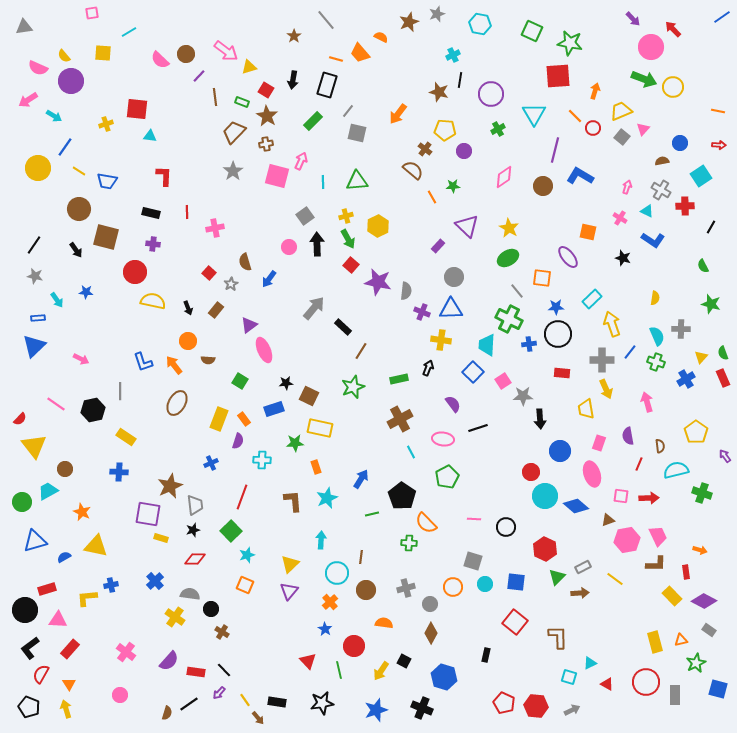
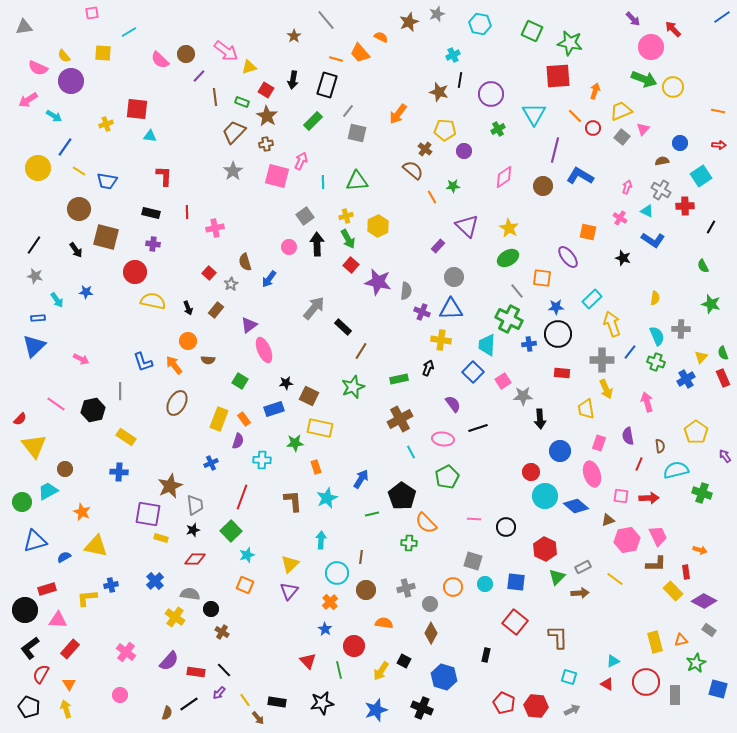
yellow rectangle at (672, 596): moved 1 px right, 5 px up
cyan triangle at (590, 663): moved 23 px right, 2 px up
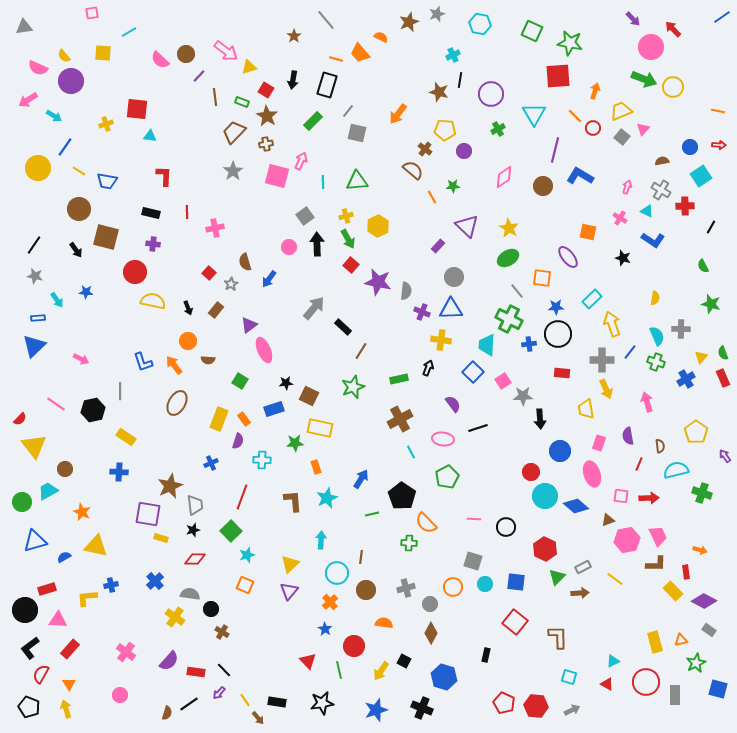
blue circle at (680, 143): moved 10 px right, 4 px down
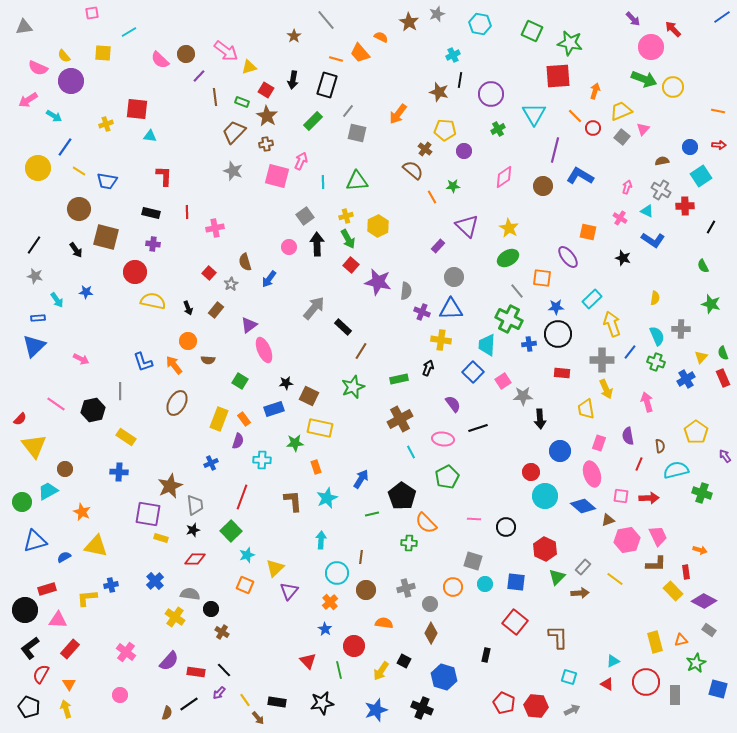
brown star at (409, 22): rotated 18 degrees counterclockwise
gray star at (233, 171): rotated 18 degrees counterclockwise
blue diamond at (576, 506): moved 7 px right
yellow triangle at (290, 564): moved 15 px left, 4 px down
gray rectangle at (583, 567): rotated 21 degrees counterclockwise
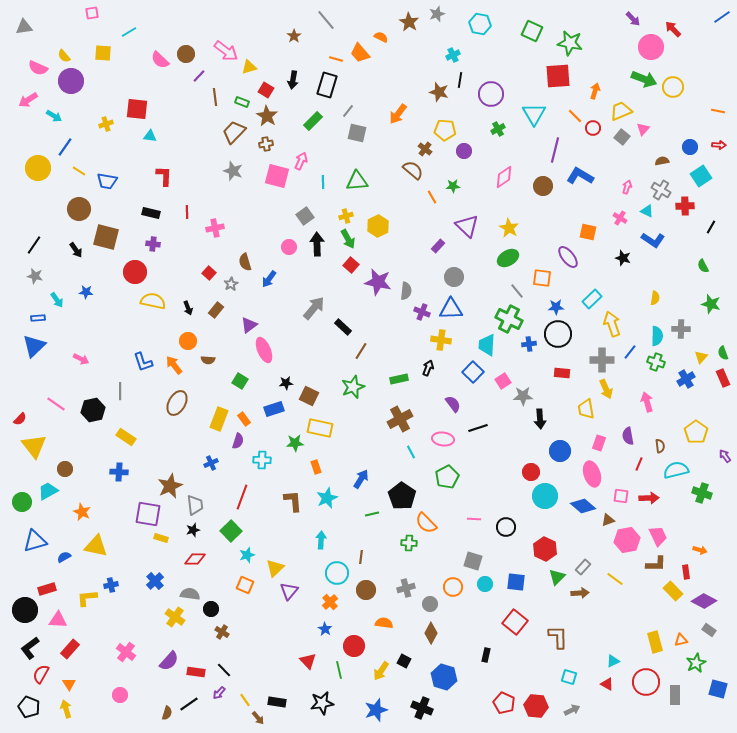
cyan semicircle at (657, 336): rotated 24 degrees clockwise
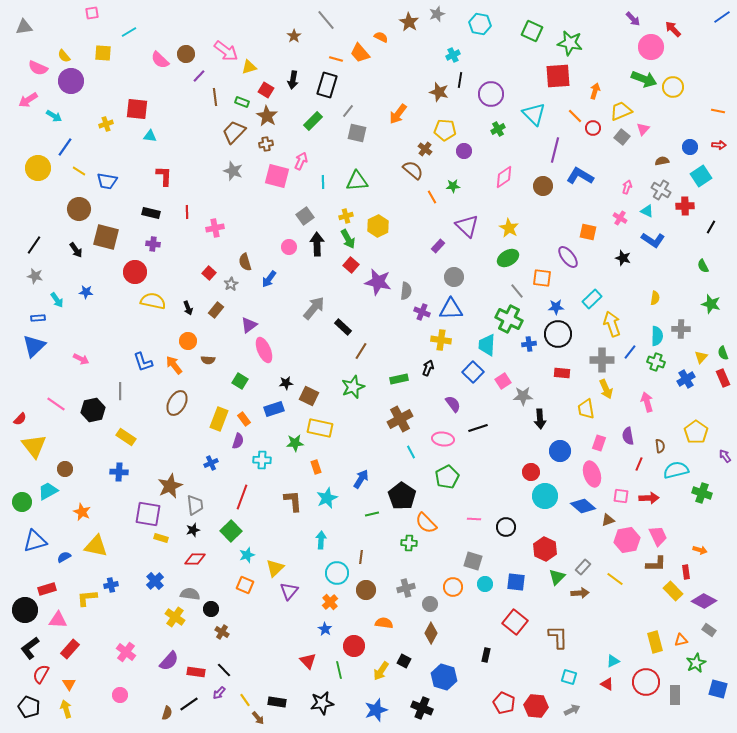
cyan triangle at (534, 114): rotated 15 degrees counterclockwise
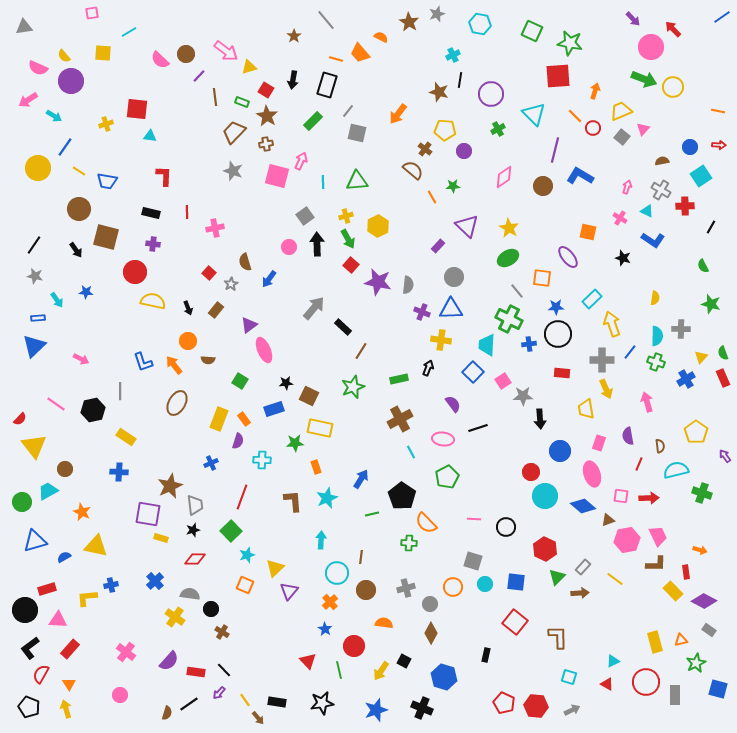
gray semicircle at (406, 291): moved 2 px right, 6 px up
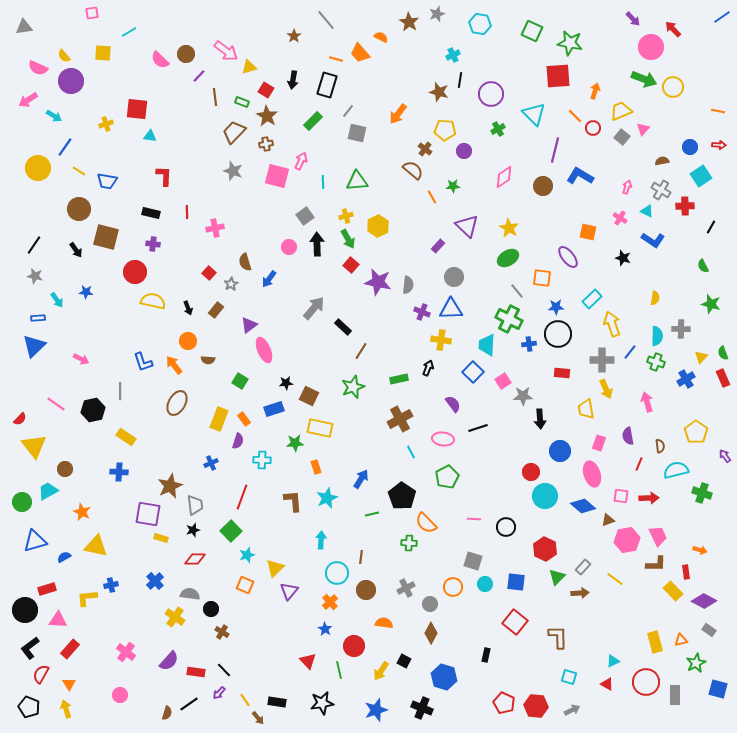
gray cross at (406, 588): rotated 12 degrees counterclockwise
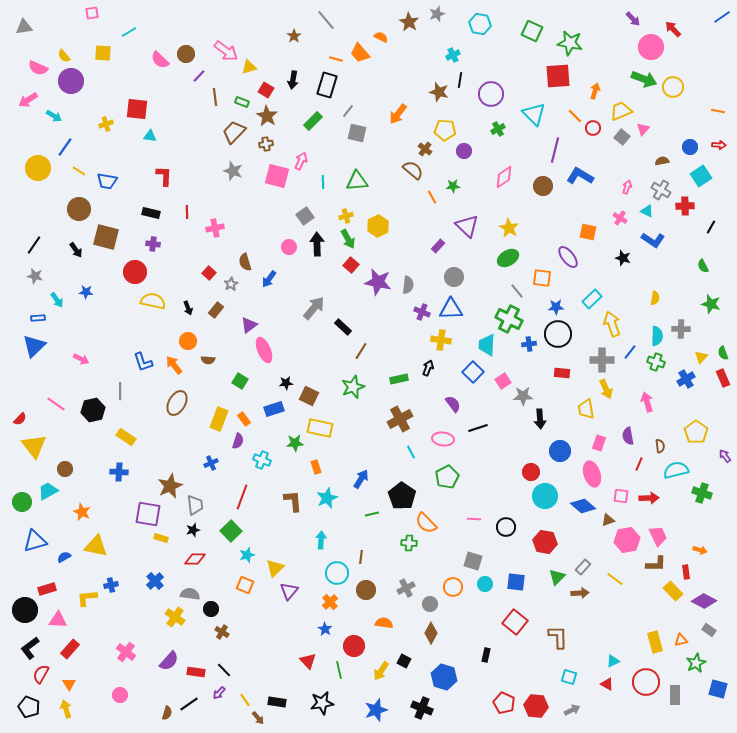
cyan cross at (262, 460): rotated 18 degrees clockwise
red hexagon at (545, 549): moved 7 px up; rotated 15 degrees counterclockwise
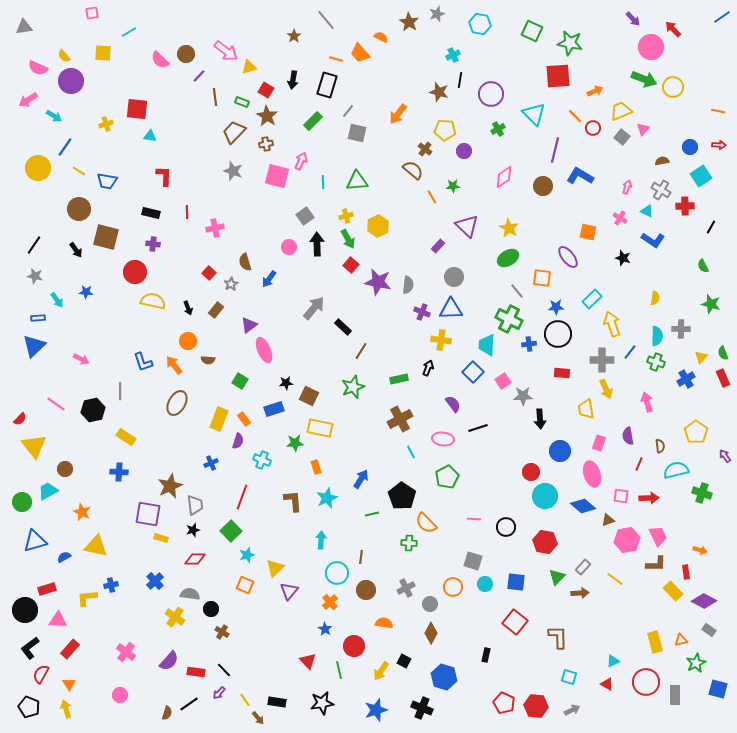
orange arrow at (595, 91): rotated 49 degrees clockwise
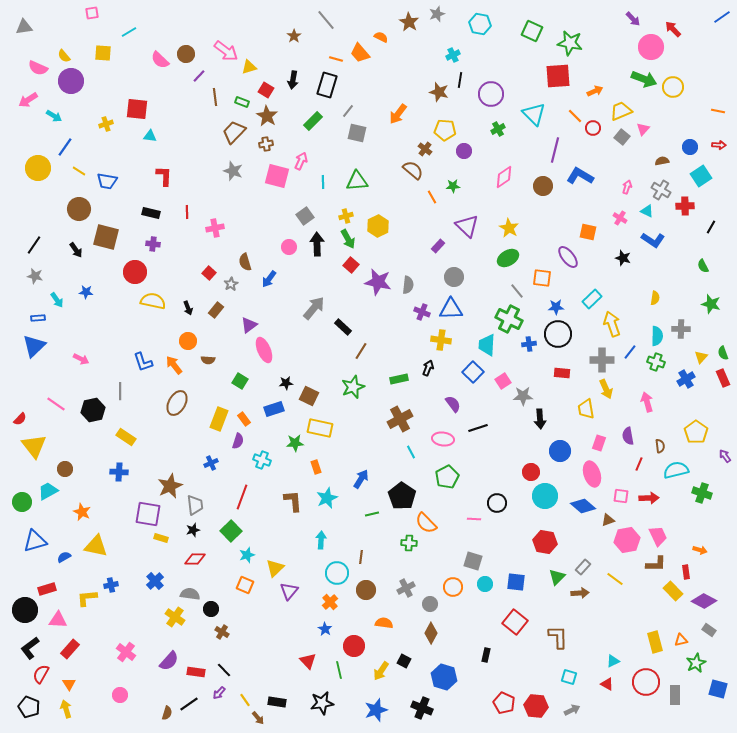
black circle at (506, 527): moved 9 px left, 24 px up
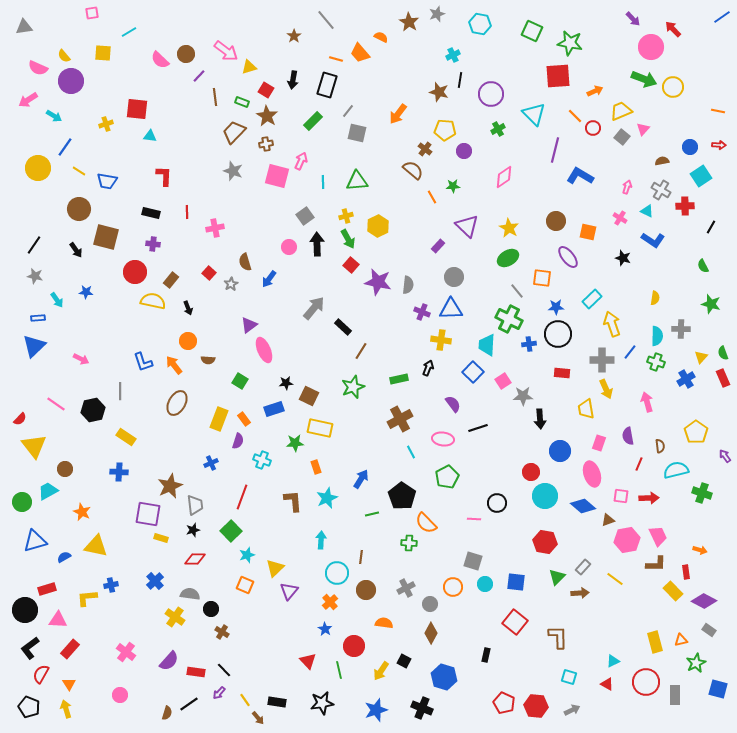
brown circle at (543, 186): moved 13 px right, 35 px down
brown rectangle at (216, 310): moved 45 px left, 30 px up
